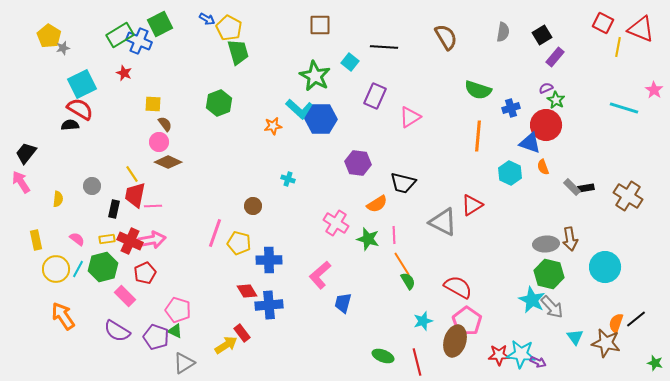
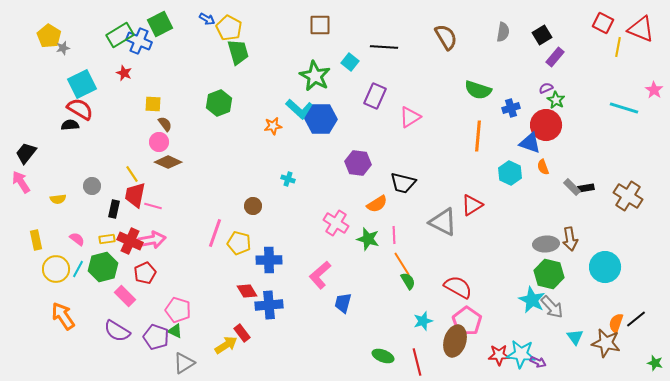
yellow semicircle at (58, 199): rotated 77 degrees clockwise
pink line at (153, 206): rotated 18 degrees clockwise
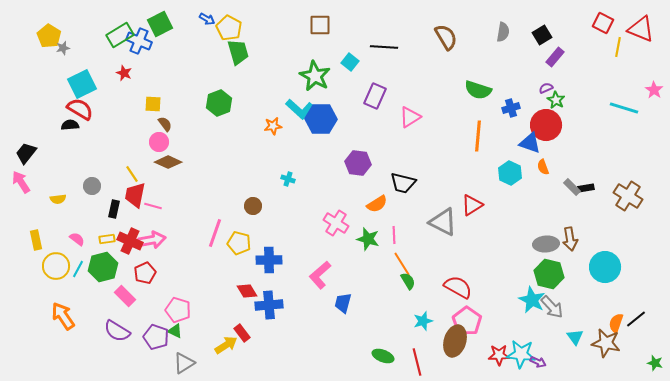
yellow circle at (56, 269): moved 3 px up
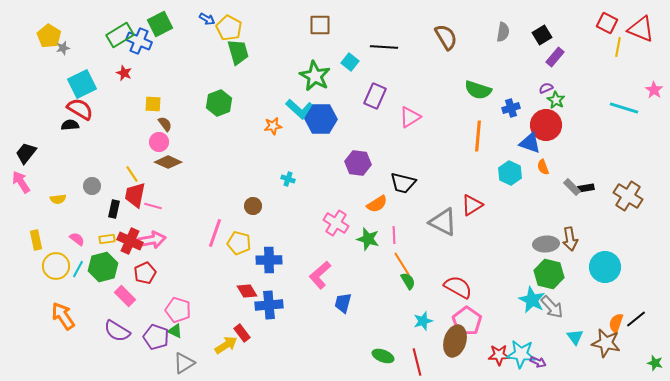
red square at (603, 23): moved 4 px right
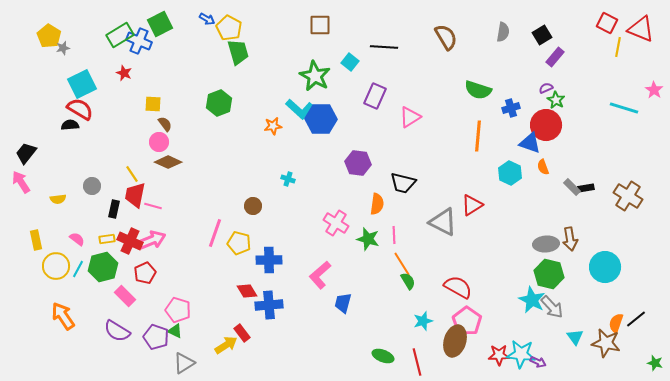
orange semicircle at (377, 204): rotated 50 degrees counterclockwise
pink arrow at (152, 240): rotated 12 degrees counterclockwise
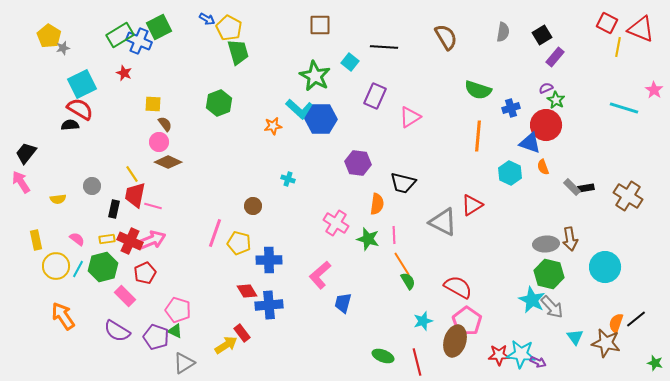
green square at (160, 24): moved 1 px left, 3 px down
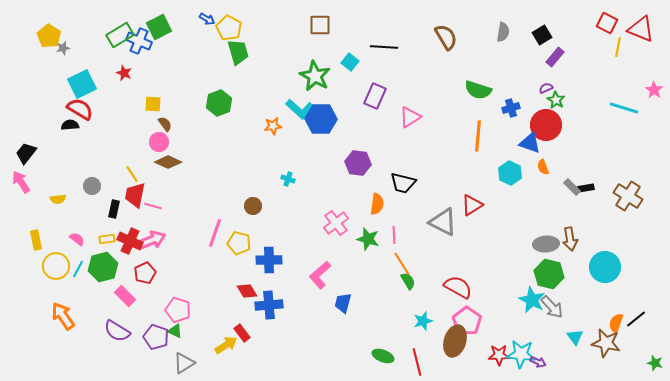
pink cross at (336, 223): rotated 20 degrees clockwise
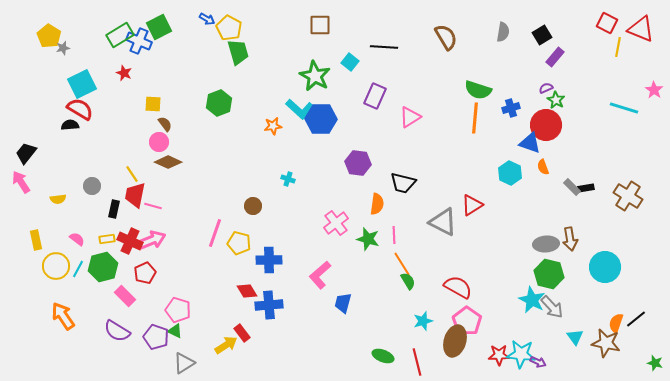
orange line at (478, 136): moved 3 px left, 18 px up
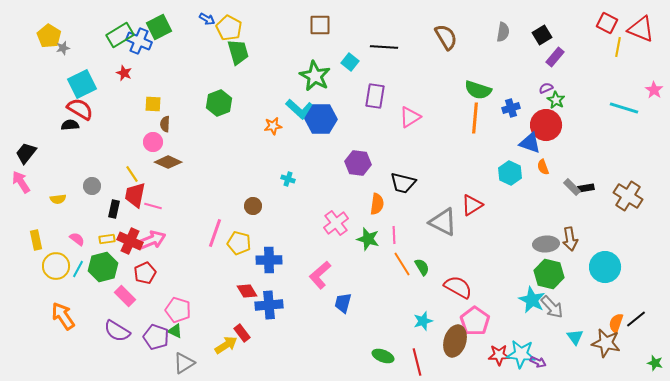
purple rectangle at (375, 96): rotated 15 degrees counterclockwise
brown semicircle at (165, 124): rotated 140 degrees counterclockwise
pink circle at (159, 142): moved 6 px left
green semicircle at (408, 281): moved 14 px right, 14 px up
pink pentagon at (467, 321): moved 8 px right
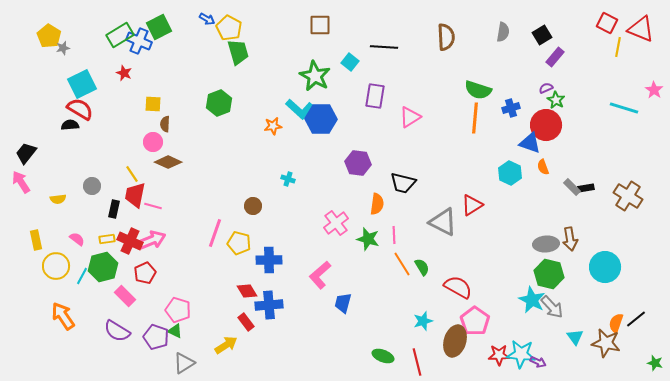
brown semicircle at (446, 37): rotated 28 degrees clockwise
cyan line at (78, 269): moved 4 px right, 7 px down
red rectangle at (242, 333): moved 4 px right, 11 px up
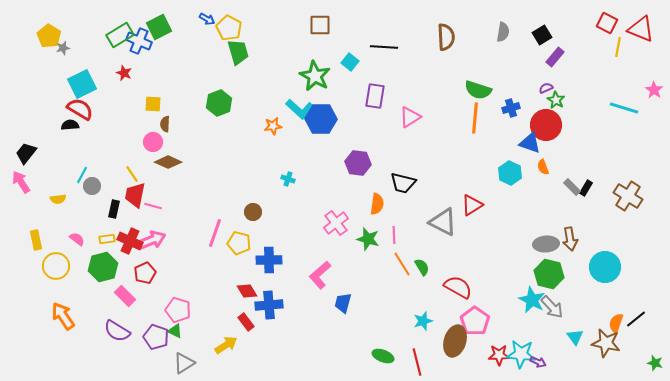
black rectangle at (586, 188): rotated 49 degrees counterclockwise
brown circle at (253, 206): moved 6 px down
cyan line at (82, 276): moved 101 px up
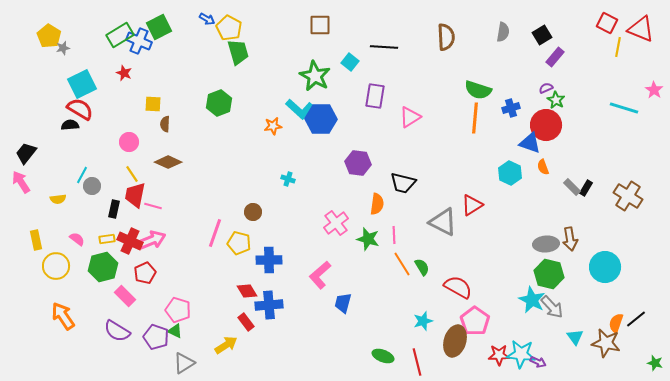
pink circle at (153, 142): moved 24 px left
